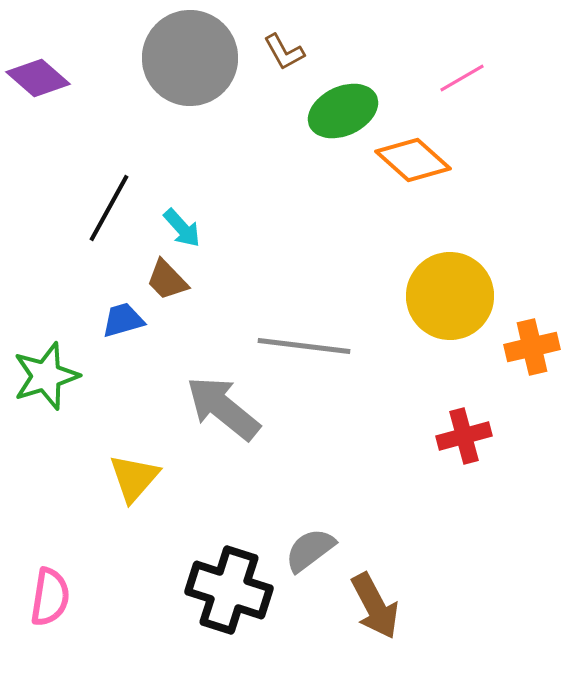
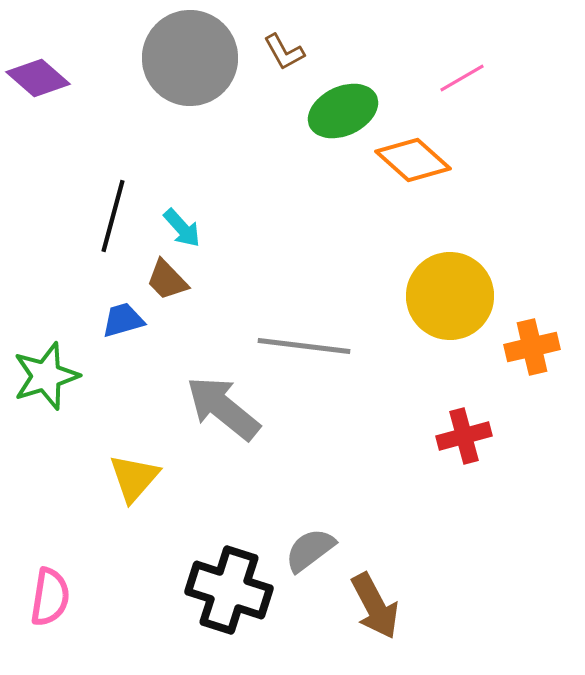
black line: moved 4 px right, 8 px down; rotated 14 degrees counterclockwise
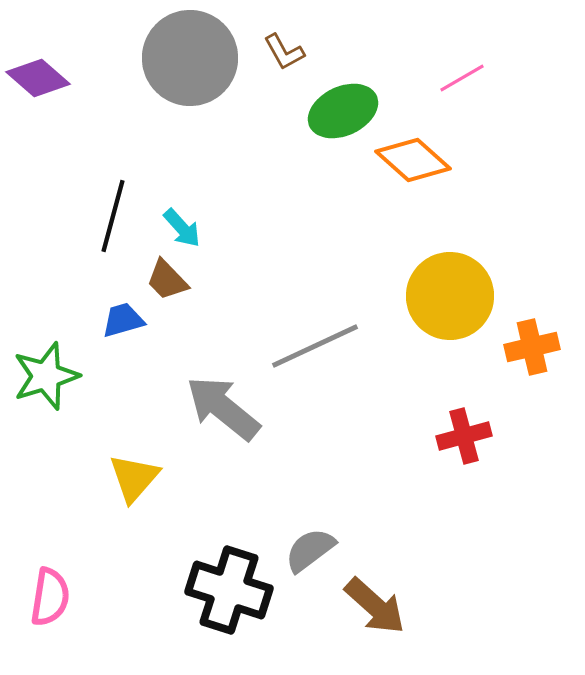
gray line: moved 11 px right; rotated 32 degrees counterclockwise
brown arrow: rotated 20 degrees counterclockwise
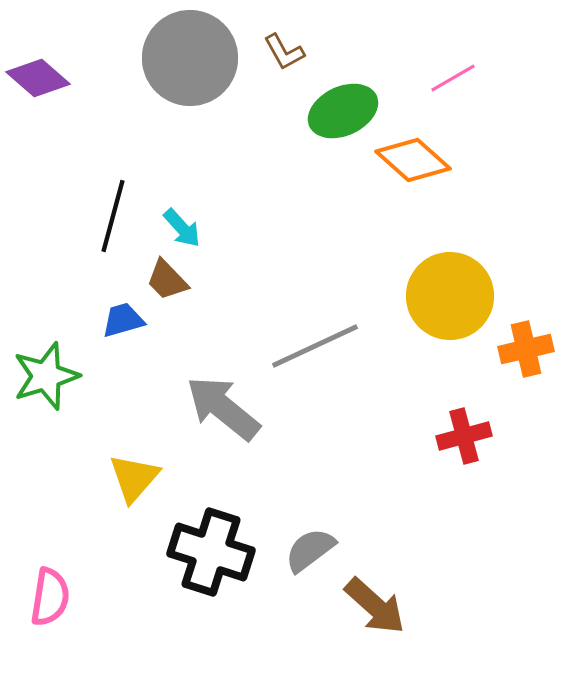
pink line: moved 9 px left
orange cross: moved 6 px left, 2 px down
black cross: moved 18 px left, 38 px up
